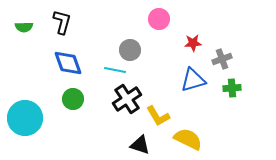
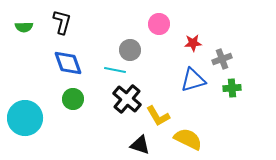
pink circle: moved 5 px down
black cross: rotated 16 degrees counterclockwise
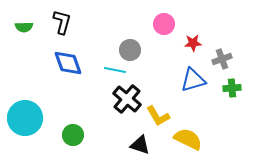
pink circle: moved 5 px right
green circle: moved 36 px down
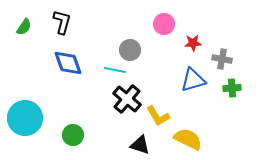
green semicircle: rotated 54 degrees counterclockwise
gray cross: rotated 30 degrees clockwise
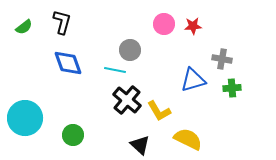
green semicircle: rotated 18 degrees clockwise
red star: moved 17 px up
black cross: moved 1 px down
yellow L-shape: moved 1 px right, 5 px up
black triangle: rotated 25 degrees clockwise
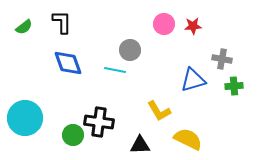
black L-shape: rotated 15 degrees counterclockwise
green cross: moved 2 px right, 2 px up
black cross: moved 28 px left, 22 px down; rotated 32 degrees counterclockwise
black triangle: rotated 45 degrees counterclockwise
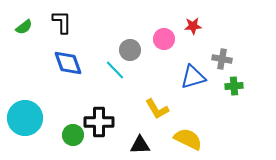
pink circle: moved 15 px down
cyan line: rotated 35 degrees clockwise
blue triangle: moved 3 px up
yellow L-shape: moved 2 px left, 2 px up
black cross: rotated 8 degrees counterclockwise
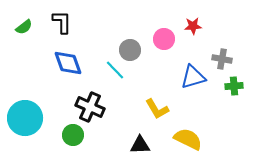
black cross: moved 9 px left, 15 px up; rotated 24 degrees clockwise
